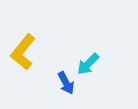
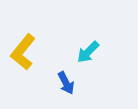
cyan arrow: moved 12 px up
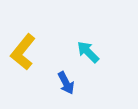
cyan arrow: rotated 90 degrees clockwise
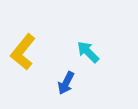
blue arrow: rotated 55 degrees clockwise
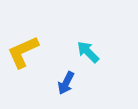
yellow L-shape: rotated 27 degrees clockwise
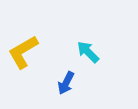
yellow L-shape: rotated 6 degrees counterclockwise
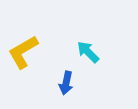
blue arrow: rotated 15 degrees counterclockwise
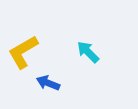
blue arrow: moved 18 px left; rotated 100 degrees clockwise
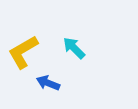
cyan arrow: moved 14 px left, 4 px up
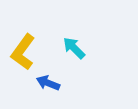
yellow L-shape: rotated 24 degrees counterclockwise
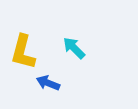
yellow L-shape: rotated 21 degrees counterclockwise
